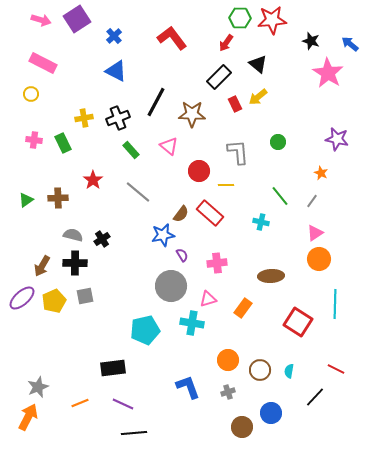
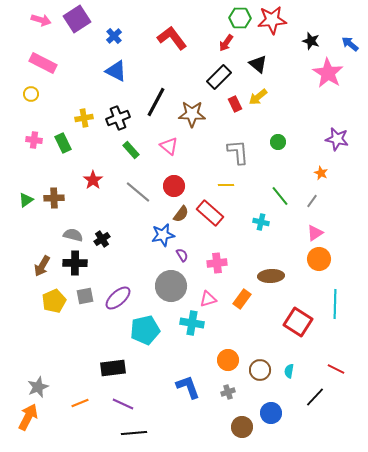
red circle at (199, 171): moved 25 px left, 15 px down
brown cross at (58, 198): moved 4 px left
purple ellipse at (22, 298): moved 96 px right
orange rectangle at (243, 308): moved 1 px left, 9 px up
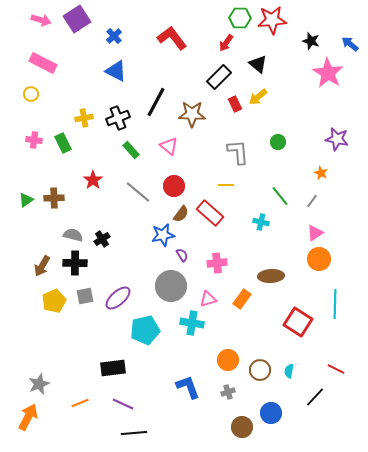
gray star at (38, 387): moved 1 px right, 3 px up
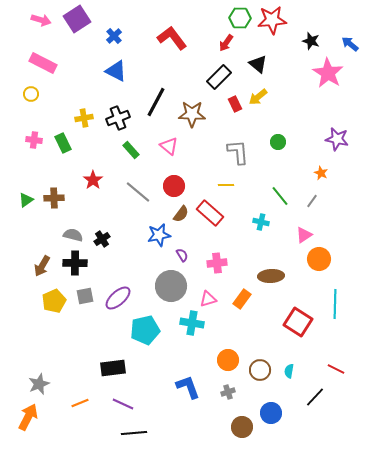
pink triangle at (315, 233): moved 11 px left, 2 px down
blue star at (163, 235): moved 4 px left
